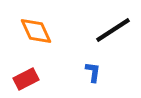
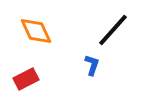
black line: rotated 15 degrees counterclockwise
blue L-shape: moved 1 px left, 7 px up; rotated 10 degrees clockwise
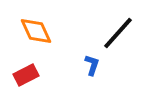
black line: moved 5 px right, 3 px down
red rectangle: moved 4 px up
